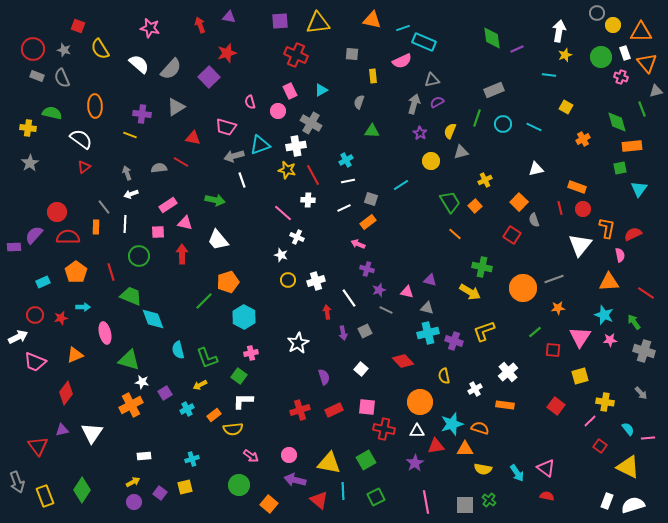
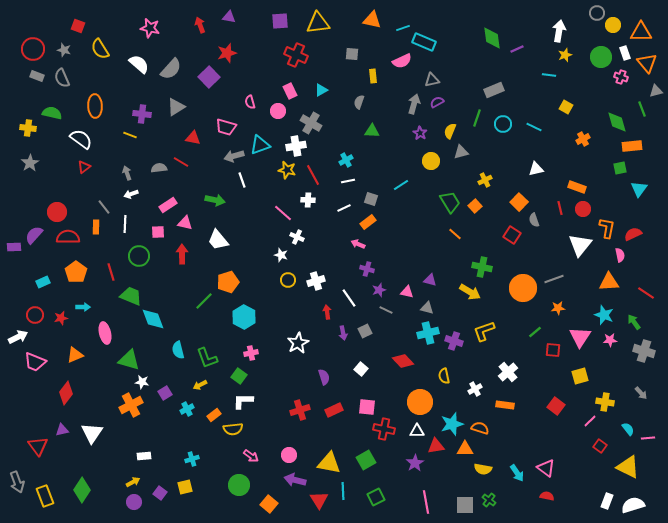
red triangle at (319, 500): rotated 18 degrees clockwise
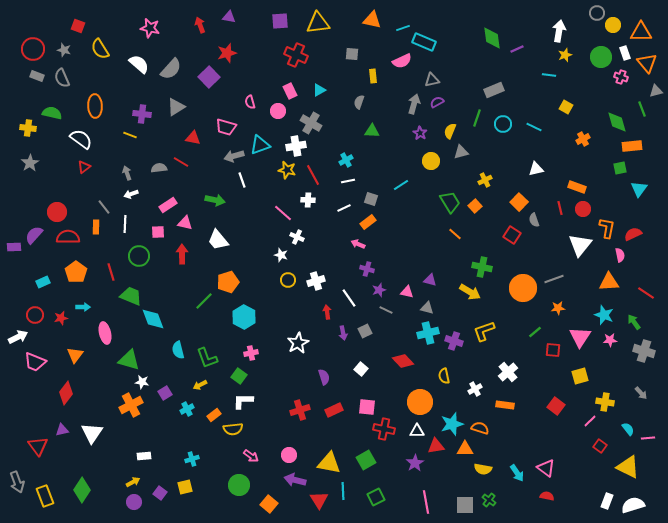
cyan triangle at (321, 90): moved 2 px left
orange triangle at (75, 355): rotated 30 degrees counterclockwise
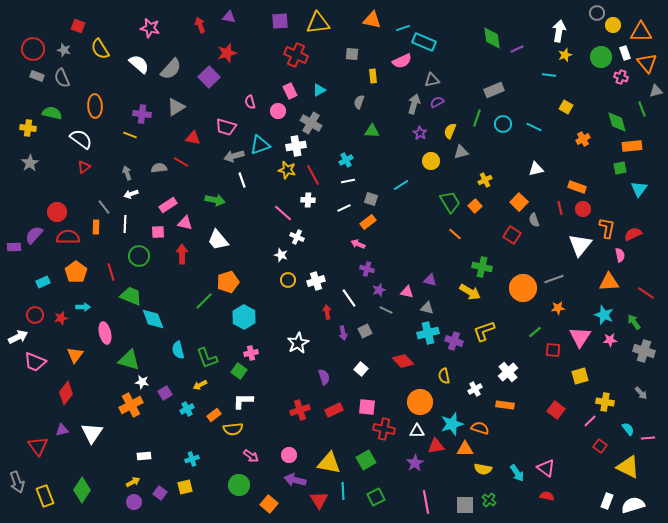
green square at (239, 376): moved 5 px up
red square at (556, 406): moved 4 px down
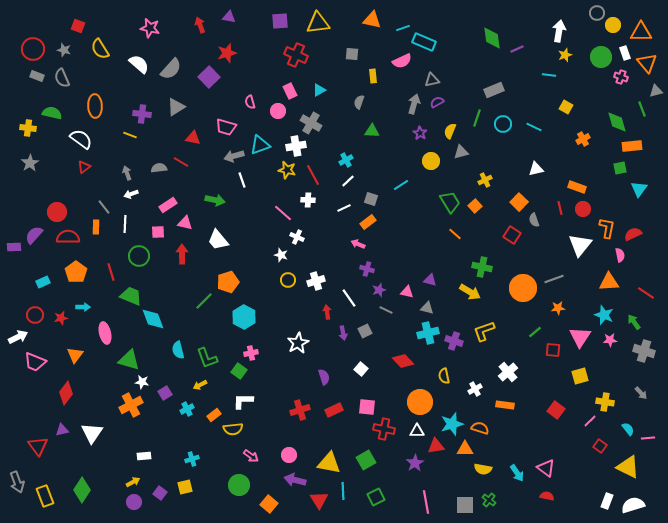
white line at (348, 181): rotated 32 degrees counterclockwise
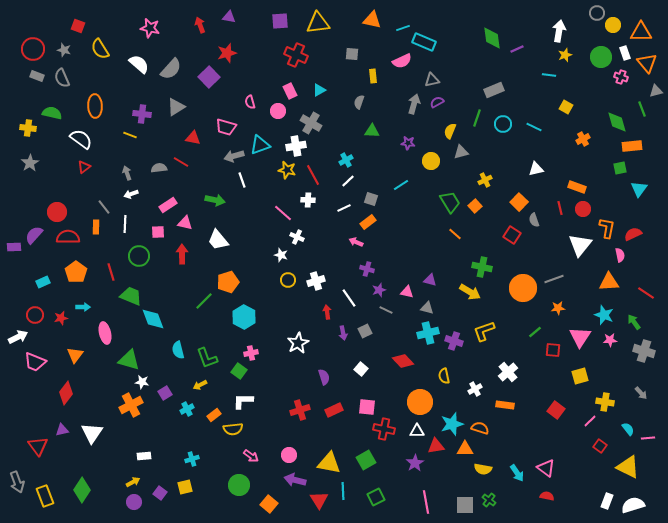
purple star at (420, 133): moved 12 px left, 10 px down; rotated 24 degrees counterclockwise
pink arrow at (358, 244): moved 2 px left, 2 px up
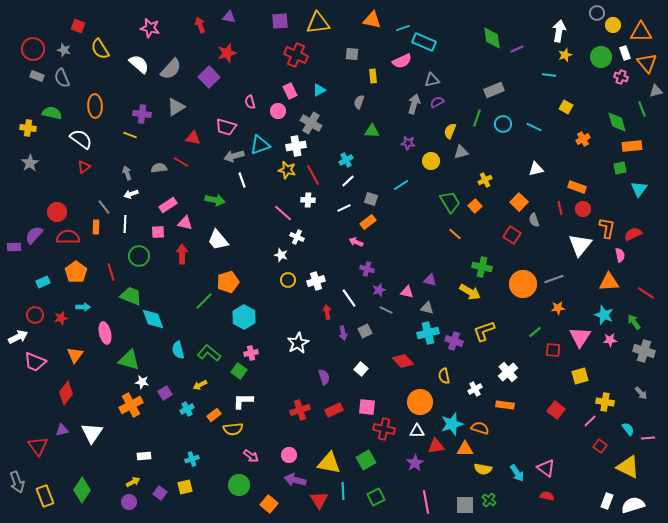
orange circle at (523, 288): moved 4 px up
green L-shape at (207, 358): moved 2 px right, 5 px up; rotated 150 degrees clockwise
purple circle at (134, 502): moved 5 px left
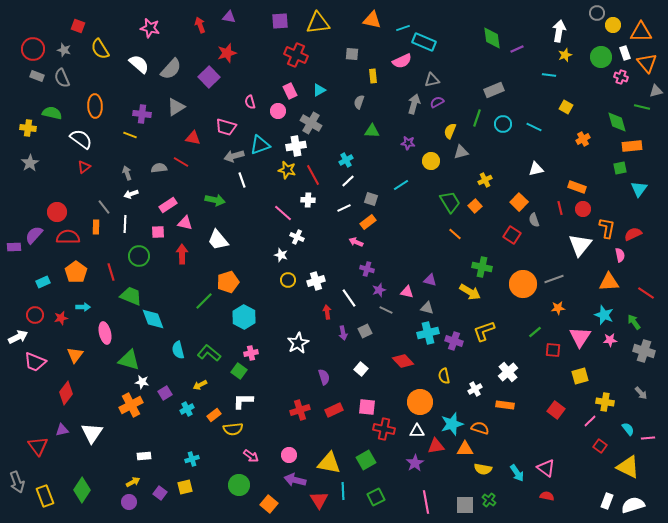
green line at (642, 109): moved 2 px up; rotated 56 degrees counterclockwise
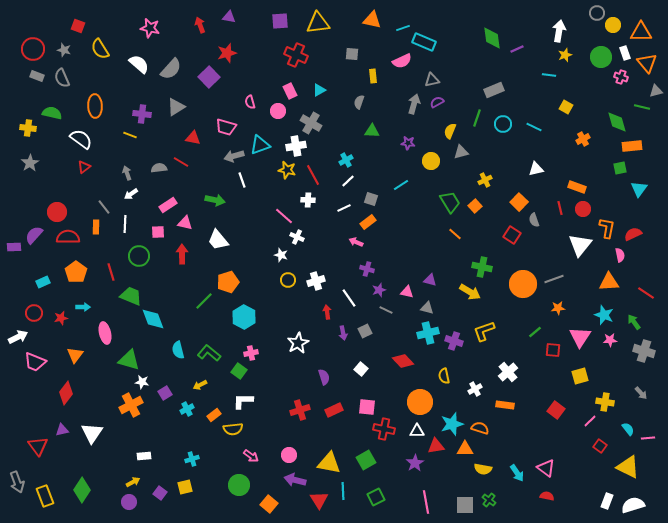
white arrow at (131, 194): rotated 16 degrees counterclockwise
pink line at (283, 213): moved 1 px right, 3 px down
red circle at (35, 315): moved 1 px left, 2 px up
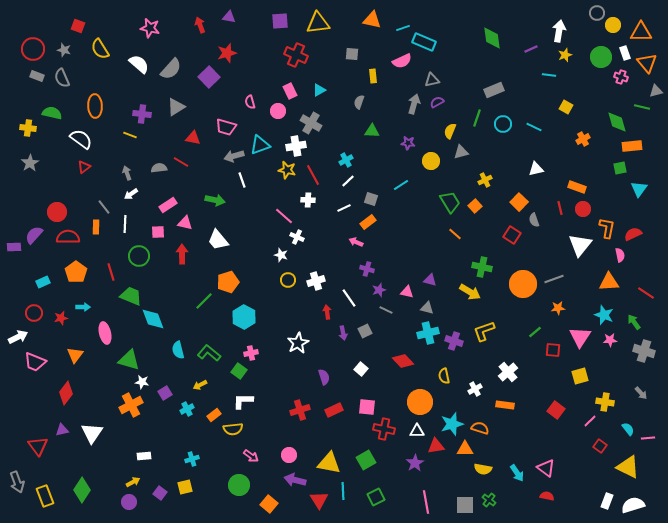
purple line at (517, 49): moved 14 px right
